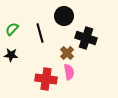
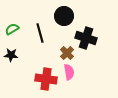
green semicircle: rotated 16 degrees clockwise
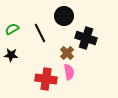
black line: rotated 12 degrees counterclockwise
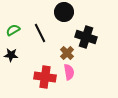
black circle: moved 4 px up
green semicircle: moved 1 px right, 1 px down
black cross: moved 1 px up
red cross: moved 1 px left, 2 px up
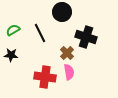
black circle: moved 2 px left
